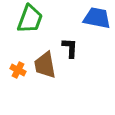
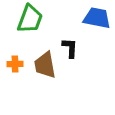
orange cross: moved 3 px left, 6 px up; rotated 28 degrees counterclockwise
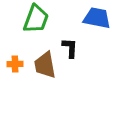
green trapezoid: moved 6 px right
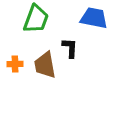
blue trapezoid: moved 3 px left
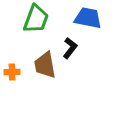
blue trapezoid: moved 6 px left
black L-shape: rotated 35 degrees clockwise
orange cross: moved 3 px left, 8 px down
